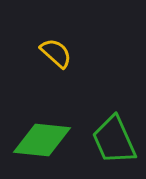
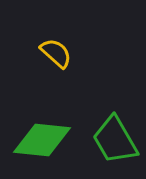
green trapezoid: moved 1 px right; rotated 6 degrees counterclockwise
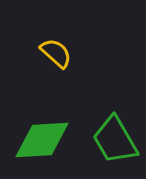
green diamond: rotated 10 degrees counterclockwise
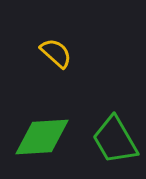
green diamond: moved 3 px up
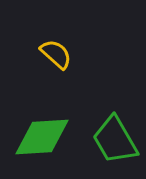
yellow semicircle: moved 1 px down
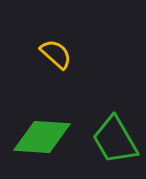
green diamond: rotated 8 degrees clockwise
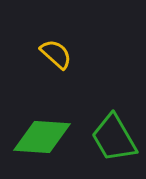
green trapezoid: moved 1 px left, 2 px up
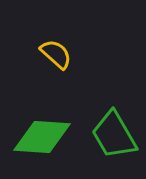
green trapezoid: moved 3 px up
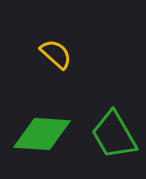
green diamond: moved 3 px up
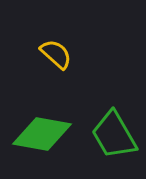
green diamond: rotated 6 degrees clockwise
